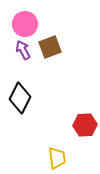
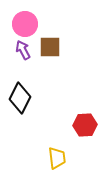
brown square: rotated 20 degrees clockwise
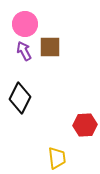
purple arrow: moved 1 px right, 1 px down
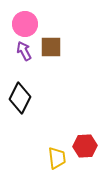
brown square: moved 1 px right
red hexagon: moved 21 px down
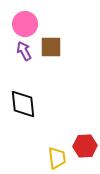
black diamond: moved 3 px right, 6 px down; rotated 32 degrees counterclockwise
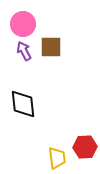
pink circle: moved 2 px left
red hexagon: moved 1 px down
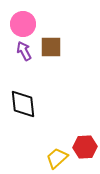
yellow trapezoid: rotated 125 degrees counterclockwise
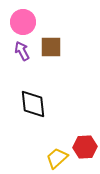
pink circle: moved 2 px up
purple arrow: moved 2 px left
black diamond: moved 10 px right
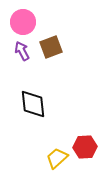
brown square: rotated 20 degrees counterclockwise
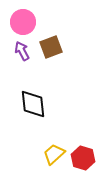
red hexagon: moved 2 px left, 11 px down; rotated 20 degrees clockwise
yellow trapezoid: moved 3 px left, 4 px up
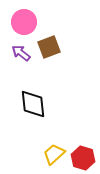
pink circle: moved 1 px right
brown square: moved 2 px left
purple arrow: moved 1 px left, 2 px down; rotated 24 degrees counterclockwise
